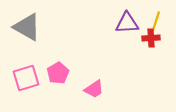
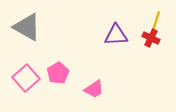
purple triangle: moved 11 px left, 12 px down
red cross: rotated 30 degrees clockwise
pink square: rotated 24 degrees counterclockwise
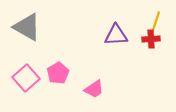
red cross: moved 1 px down; rotated 30 degrees counterclockwise
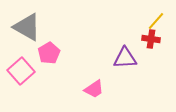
yellow line: rotated 24 degrees clockwise
purple triangle: moved 9 px right, 23 px down
red cross: rotated 12 degrees clockwise
pink pentagon: moved 9 px left, 20 px up
pink square: moved 5 px left, 7 px up
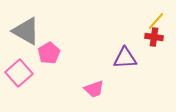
gray triangle: moved 1 px left, 4 px down
red cross: moved 3 px right, 2 px up
pink square: moved 2 px left, 2 px down
pink trapezoid: rotated 15 degrees clockwise
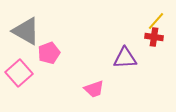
pink pentagon: rotated 10 degrees clockwise
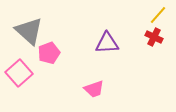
yellow line: moved 2 px right, 6 px up
gray triangle: moved 3 px right; rotated 12 degrees clockwise
red cross: rotated 18 degrees clockwise
purple triangle: moved 18 px left, 15 px up
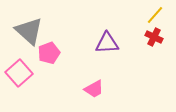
yellow line: moved 3 px left
pink trapezoid: rotated 10 degrees counterclockwise
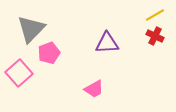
yellow line: rotated 18 degrees clockwise
gray triangle: moved 2 px right, 2 px up; rotated 32 degrees clockwise
red cross: moved 1 px right, 1 px up
